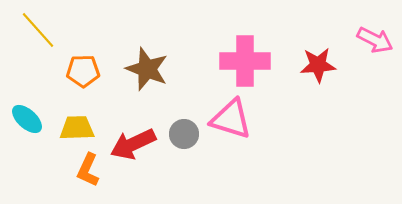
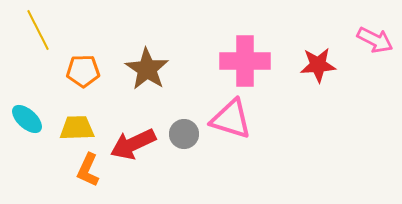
yellow line: rotated 15 degrees clockwise
brown star: rotated 12 degrees clockwise
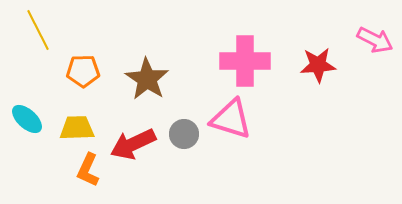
brown star: moved 10 px down
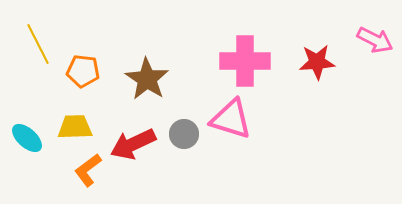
yellow line: moved 14 px down
red star: moved 1 px left, 3 px up
orange pentagon: rotated 8 degrees clockwise
cyan ellipse: moved 19 px down
yellow trapezoid: moved 2 px left, 1 px up
orange L-shape: rotated 28 degrees clockwise
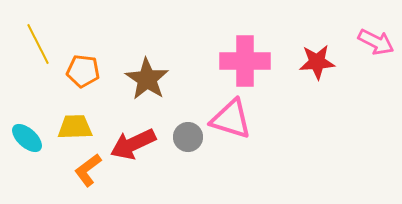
pink arrow: moved 1 px right, 2 px down
gray circle: moved 4 px right, 3 px down
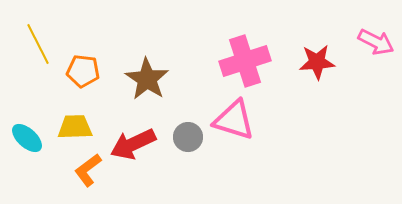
pink cross: rotated 18 degrees counterclockwise
pink triangle: moved 3 px right, 1 px down
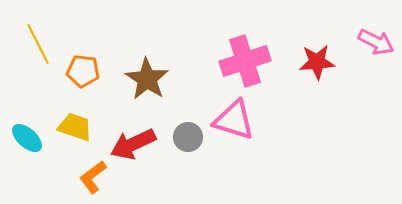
yellow trapezoid: rotated 21 degrees clockwise
orange L-shape: moved 5 px right, 7 px down
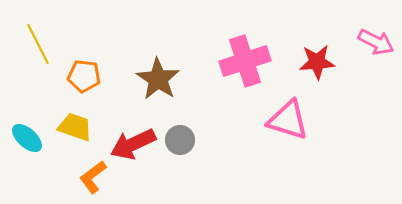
orange pentagon: moved 1 px right, 5 px down
brown star: moved 11 px right
pink triangle: moved 54 px right
gray circle: moved 8 px left, 3 px down
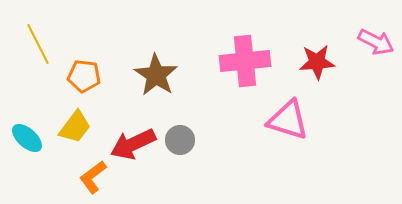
pink cross: rotated 12 degrees clockwise
brown star: moved 2 px left, 4 px up
yellow trapezoid: rotated 108 degrees clockwise
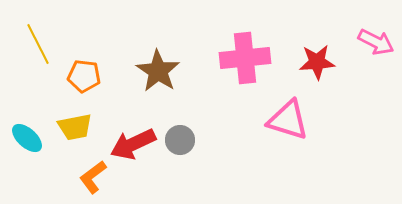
pink cross: moved 3 px up
brown star: moved 2 px right, 4 px up
yellow trapezoid: rotated 42 degrees clockwise
